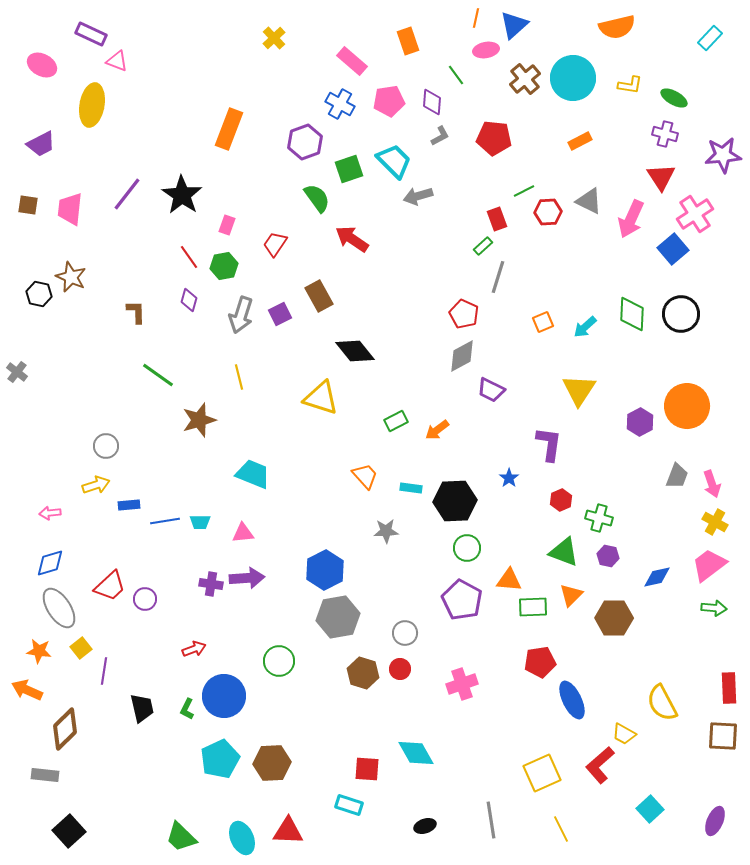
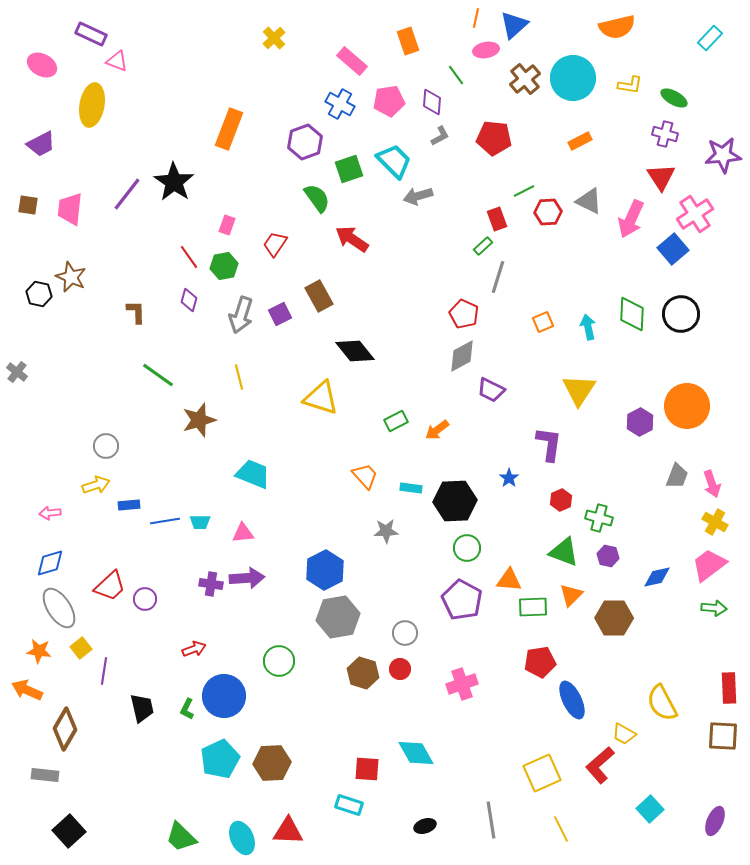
black star at (182, 195): moved 8 px left, 13 px up
cyan arrow at (585, 327): moved 3 px right; rotated 120 degrees clockwise
brown diamond at (65, 729): rotated 15 degrees counterclockwise
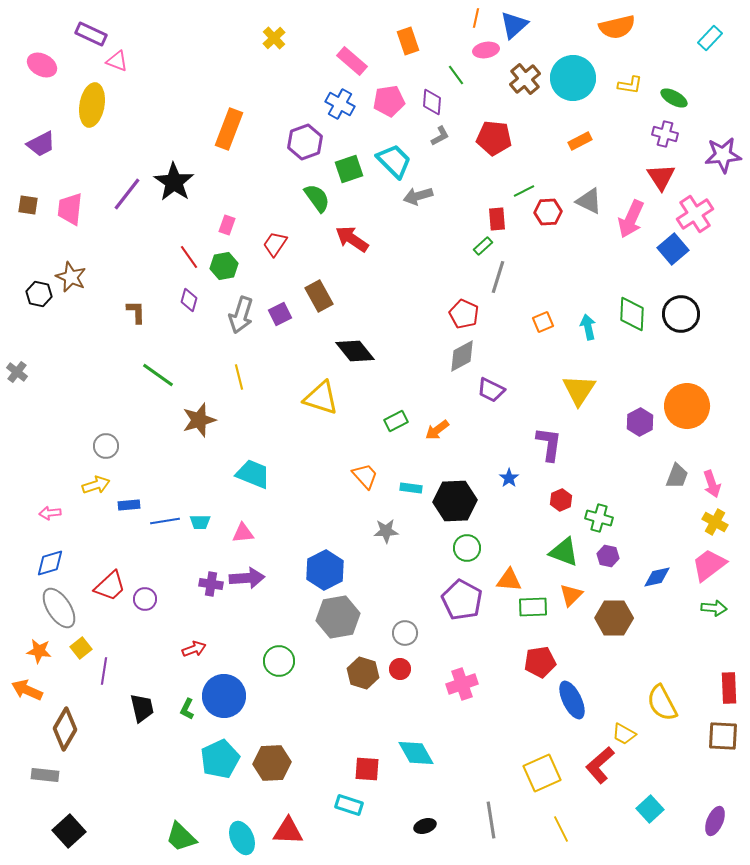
red rectangle at (497, 219): rotated 15 degrees clockwise
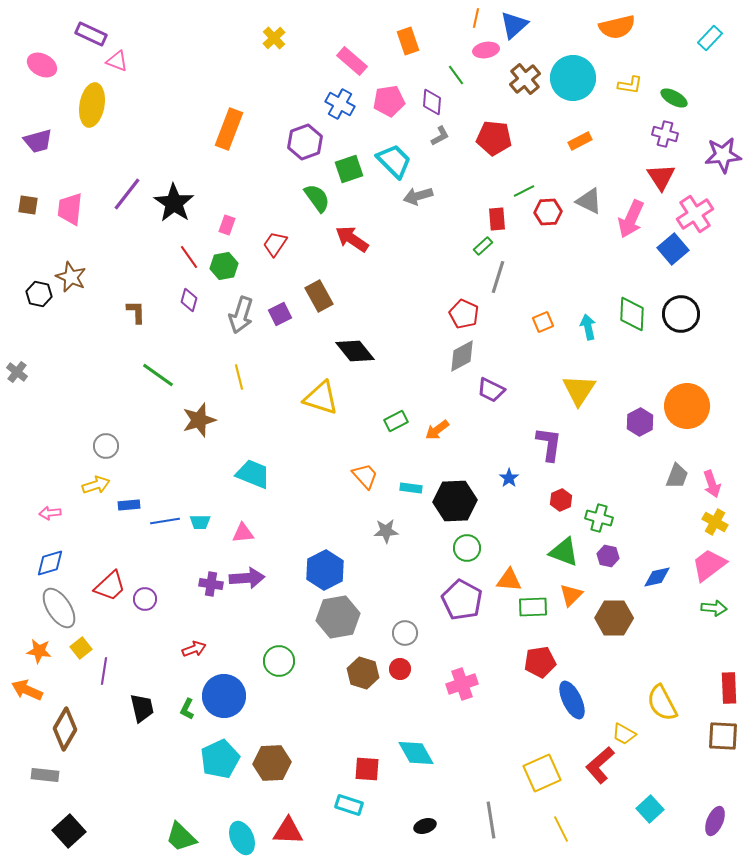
purple trapezoid at (41, 144): moved 3 px left, 3 px up; rotated 12 degrees clockwise
black star at (174, 182): moved 21 px down
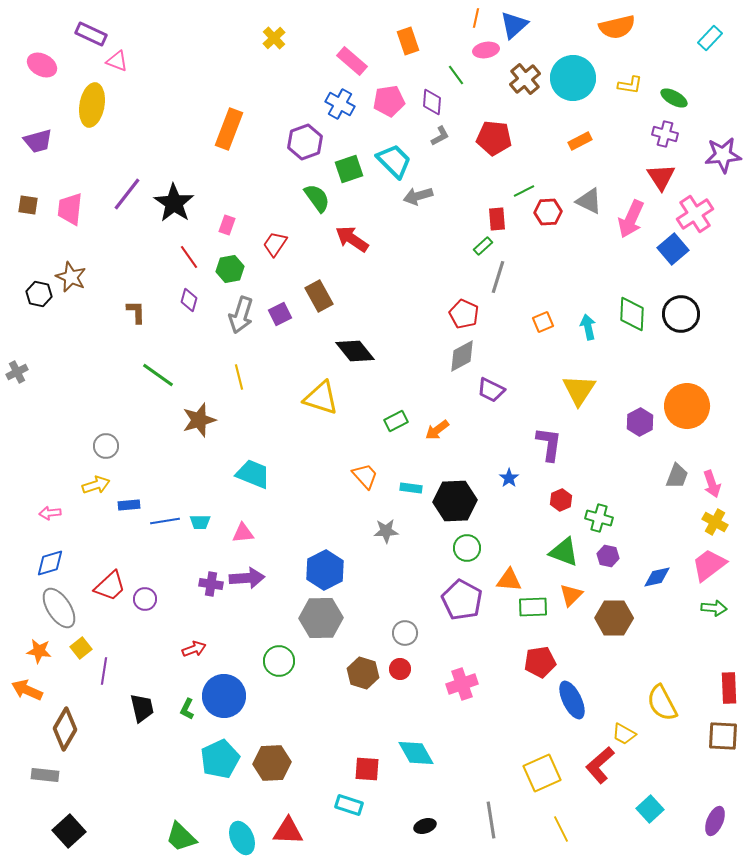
green hexagon at (224, 266): moved 6 px right, 3 px down
gray cross at (17, 372): rotated 25 degrees clockwise
gray hexagon at (338, 617): moved 17 px left, 1 px down; rotated 9 degrees clockwise
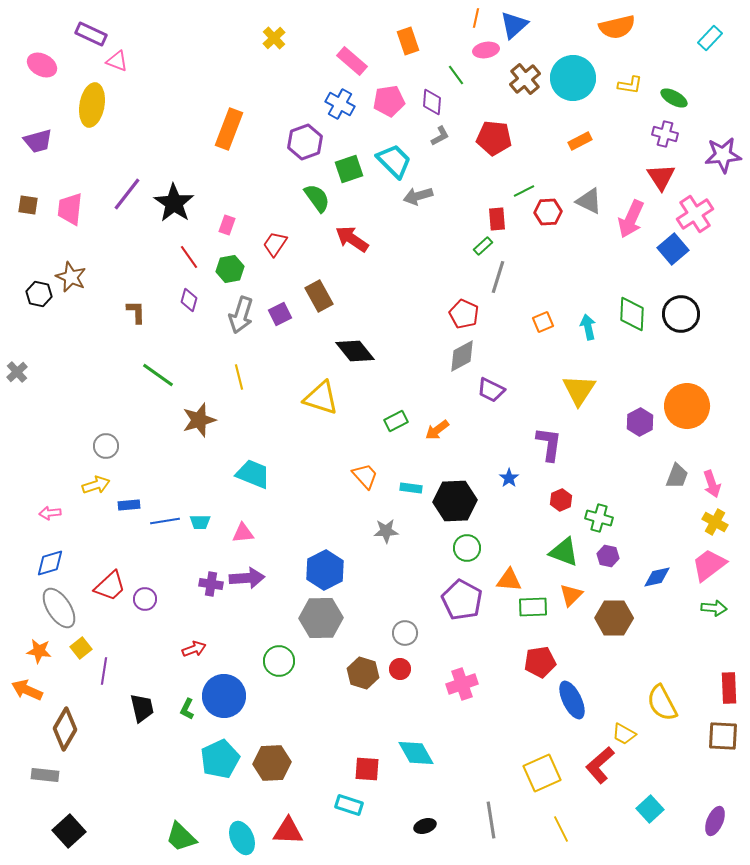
gray cross at (17, 372): rotated 15 degrees counterclockwise
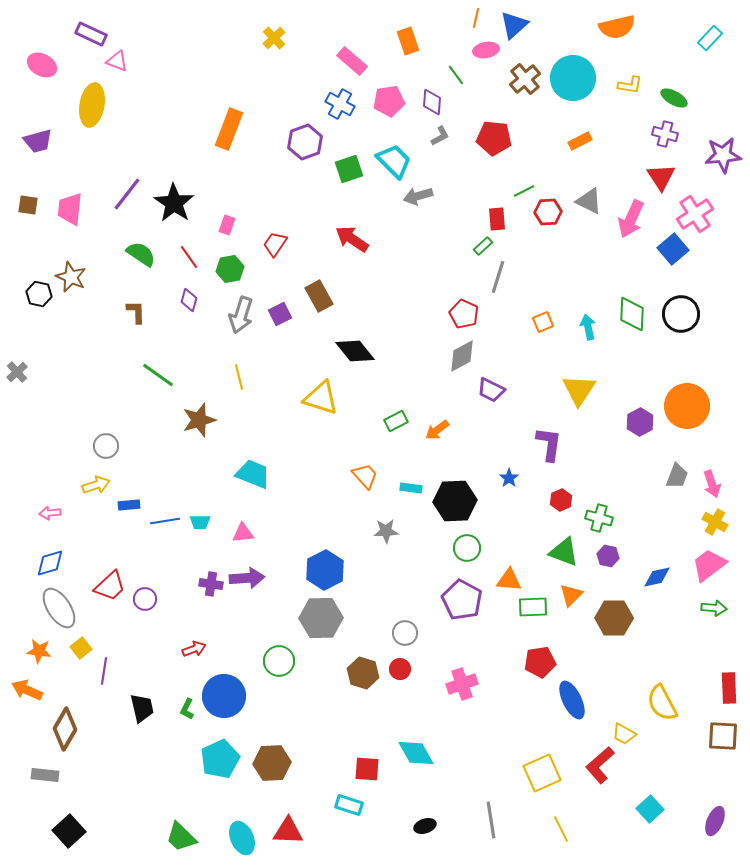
green semicircle at (317, 198): moved 176 px left, 56 px down; rotated 20 degrees counterclockwise
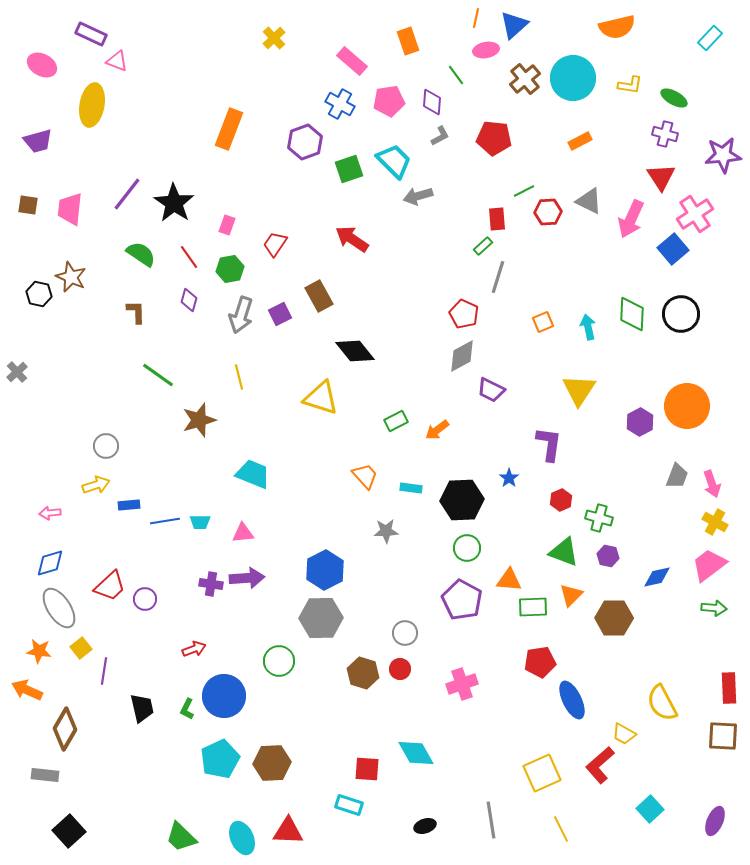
black hexagon at (455, 501): moved 7 px right, 1 px up
